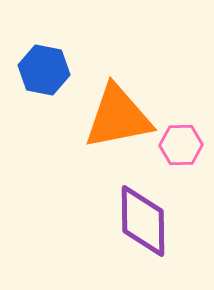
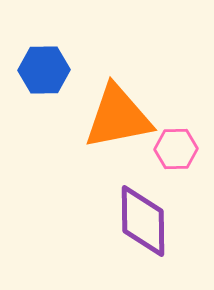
blue hexagon: rotated 12 degrees counterclockwise
pink hexagon: moved 5 px left, 4 px down
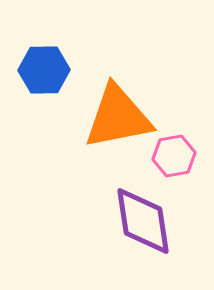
pink hexagon: moved 2 px left, 7 px down; rotated 9 degrees counterclockwise
purple diamond: rotated 8 degrees counterclockwise
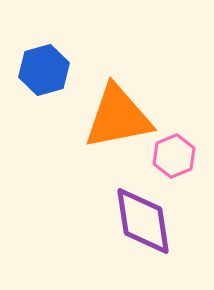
blue hexagon: rotated 15 degrees counterclockwise
pink hexagon: rotated 12 degrees counterclockwise
